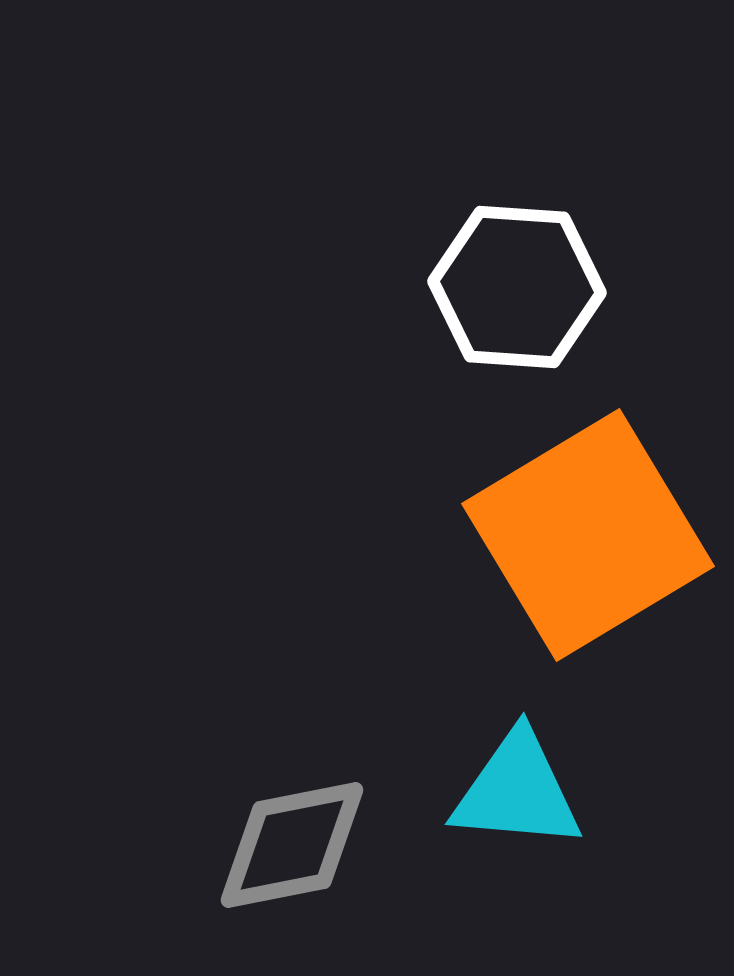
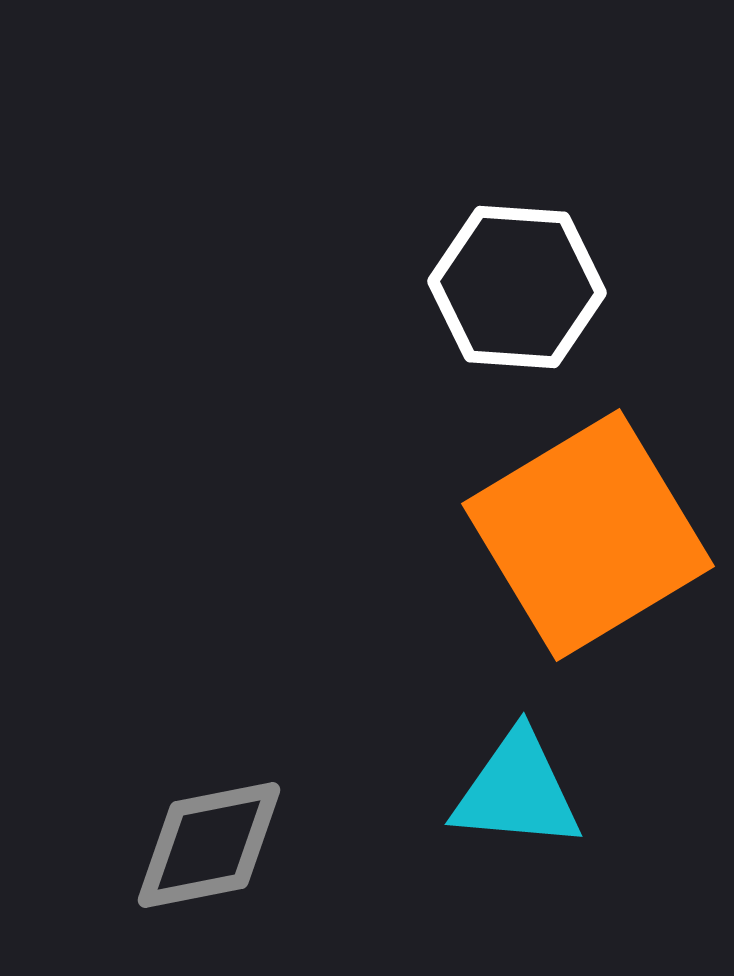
gray diamond: moved 83 px left
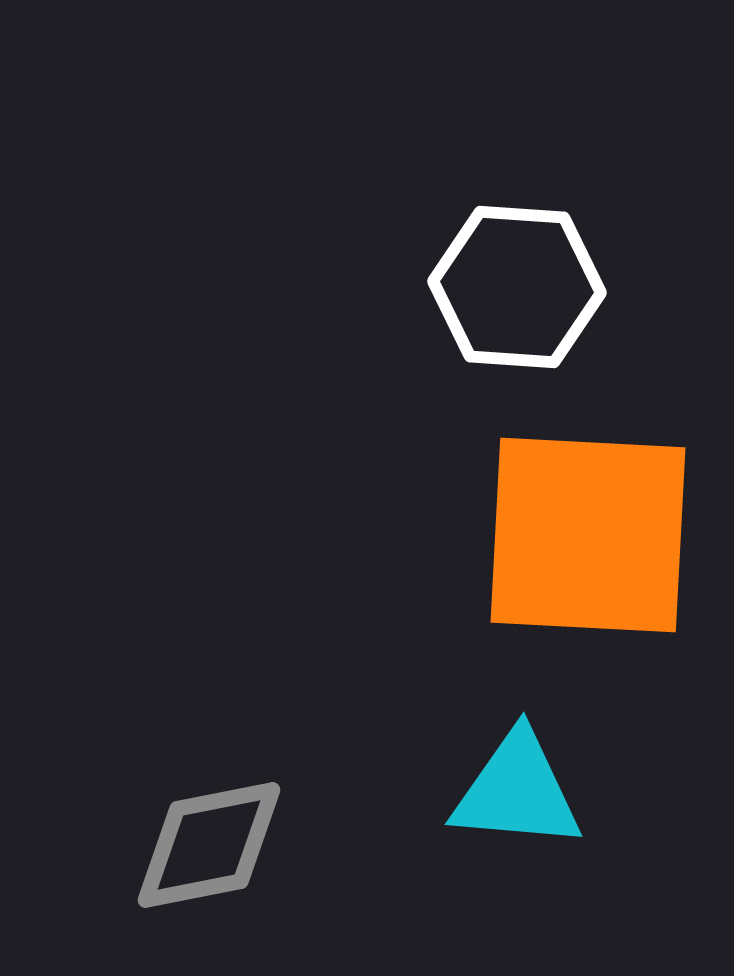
orange square: rotated 34 degrees clockwise
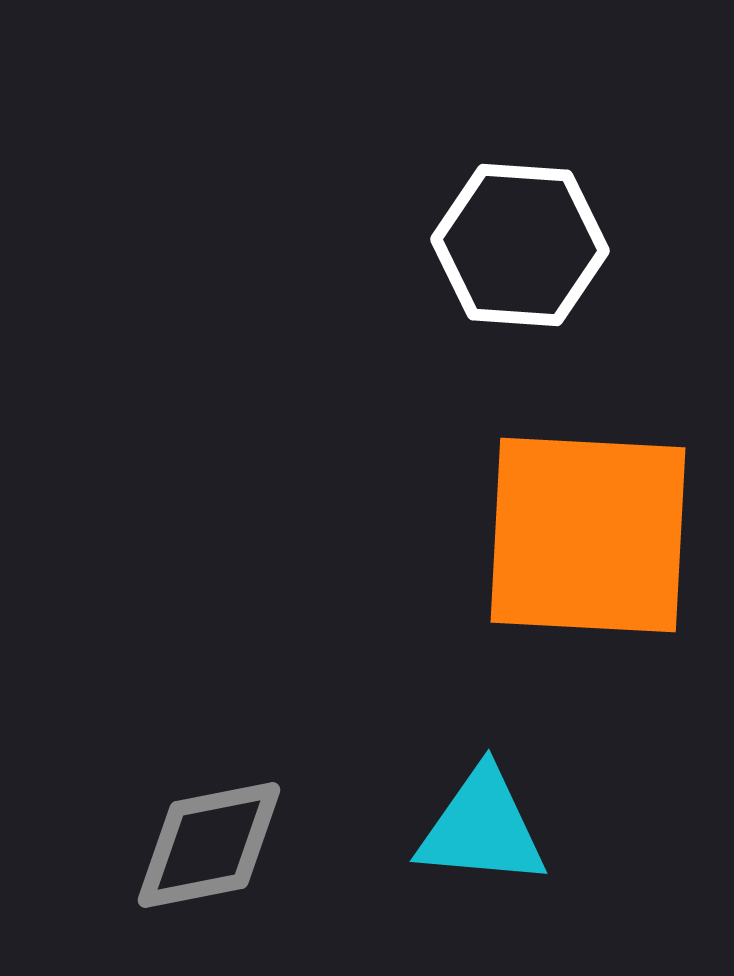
white hexagon: moved 3 px right, 42 px up
cyan triangle: moved 35 px left, 37 px down
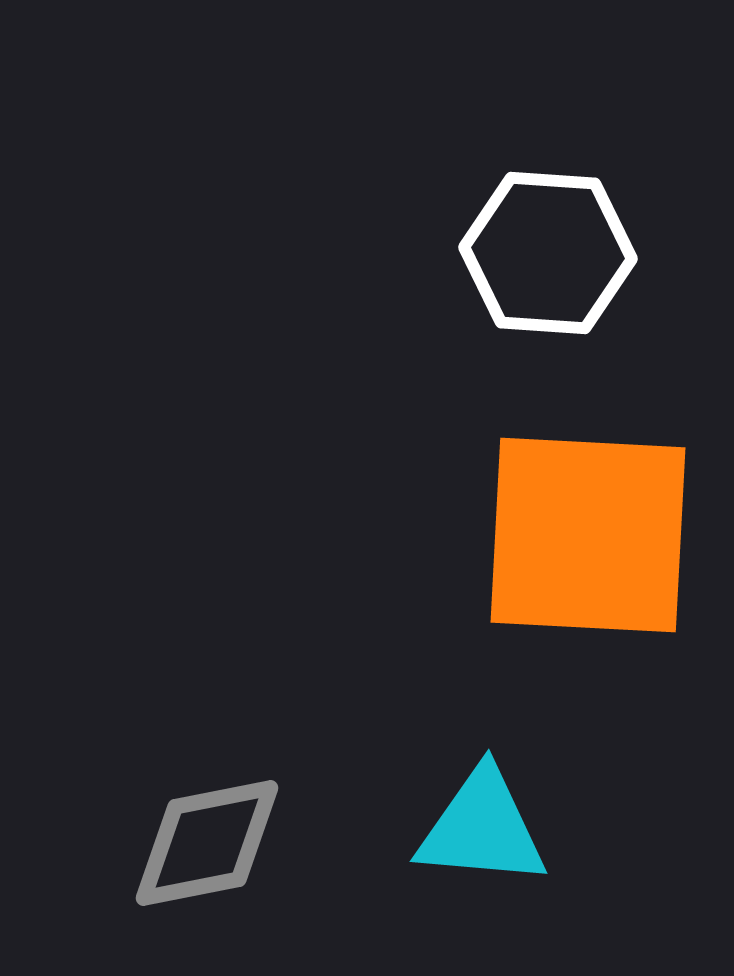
white hexagon: moved 28 px right, 8 px down
gray diamond: moved 2 px left, 2 px up
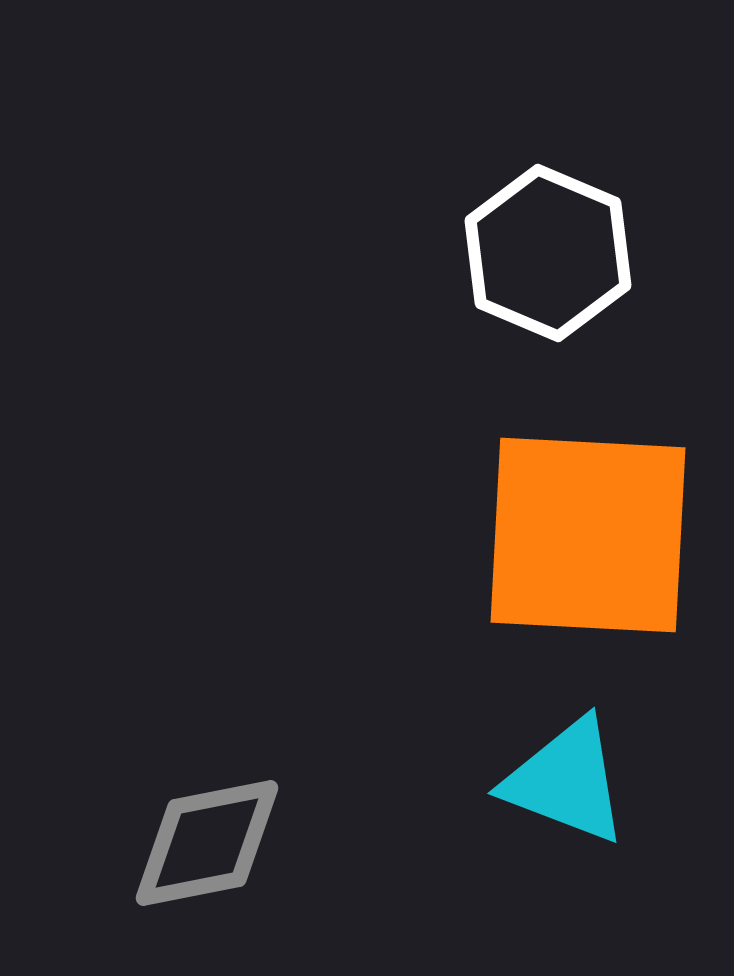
white hexagon: rotated 19 degrees clockwise
cyan triangle: moved 84 px right, 47 px up; rotated 16 degrees clockwise
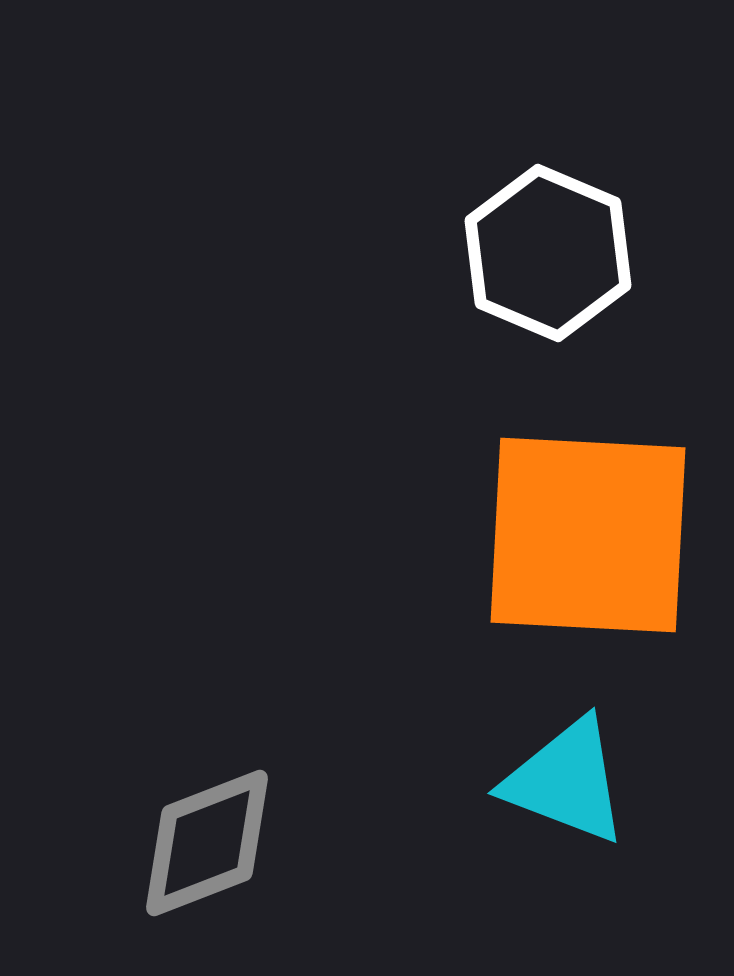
gray diamond: rotated 10 degrees counterclockwise
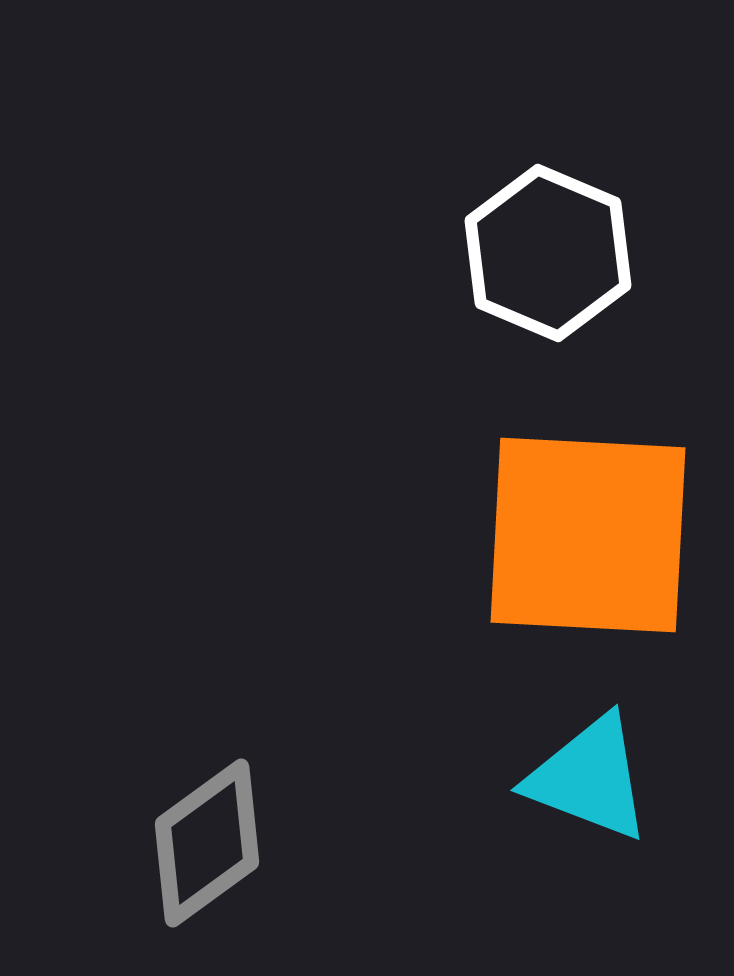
cyan triangle: moved 23 px right, 3 px up
gray diamond: rotated 15 degrees counterclockwise
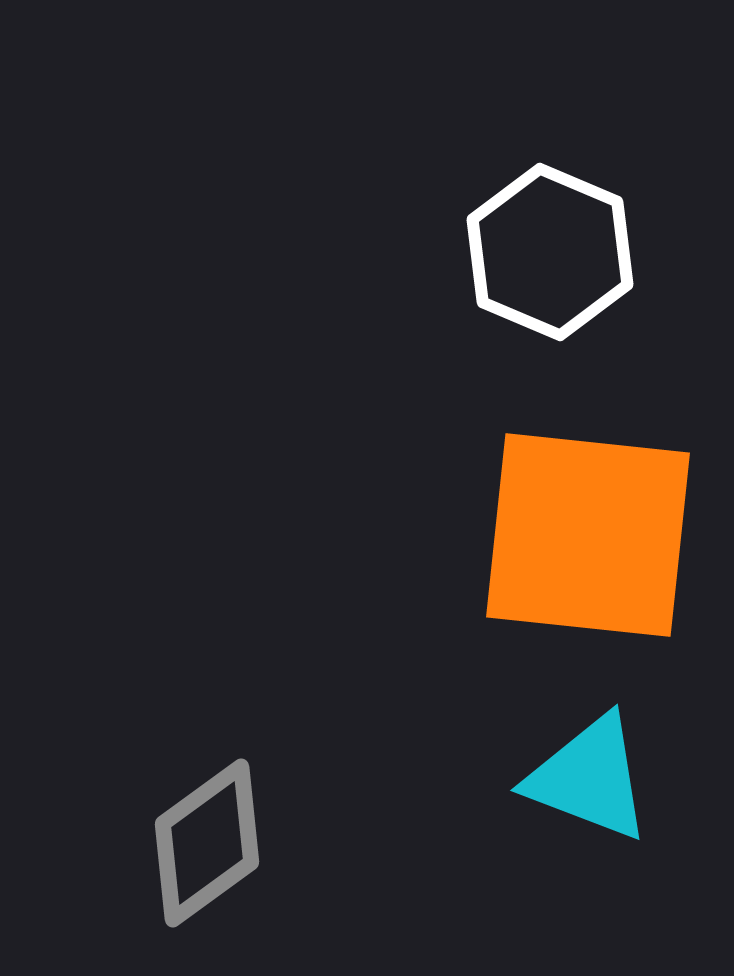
white hexagon: moved 2 px right, 1 px up
orange square: rotated 3 degrees clockwise
